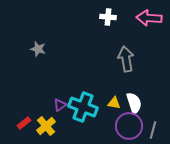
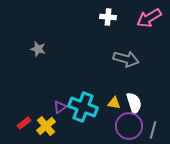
pink arrow: rotated 35 degrees counterclockwise
gray arrow: rotated 115 degrees clockwise
purple triangle: moved 2 px down
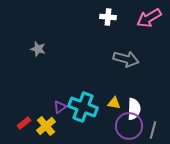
white semicircle: moved 6 px down; rotated 20 degrees clockwise
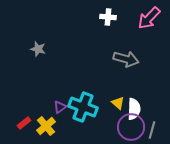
pink arrow: rotated 15 degrees counterclockwise
yellow triangle: moved 4 px right; rotated 32 degrees clockwise
purple circle: moved 2 px right, 1 px down
gray line: moved 1 px left
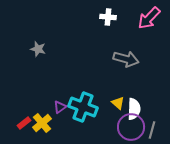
yellow cross: moved 4 px left, 3 px up
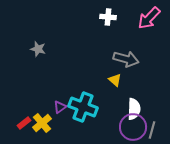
yellow triangle: moved 3 px left, 23 px up
purple circle: moved 2 px right
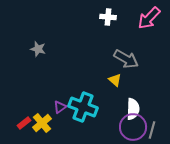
gray arrow: rotated 15 degrees clockwise
white semicircle: moved 1 px left
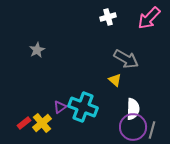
white cross: rotated 21 degrees counterclockwise
gray star: moved 1 px left, 1 px down; rotated 28 degrees clockwise
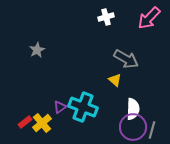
white cross: moved 2 px left
red rectangle: moved 1 px right, 1 px up
